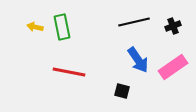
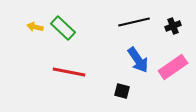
green rectangle: moved 1 px right, 1 px down; rotated 35 degrees counterclockwise
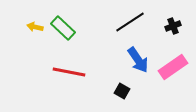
black line: moved 4 px left; rotated 20 degrees counterclockwise
black square: rotated 14 degrees clockwise
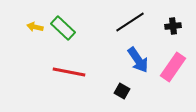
black cross: rotated 14 degrees clockwise
pink rectangle: rotated 20 degrees counterclockwise
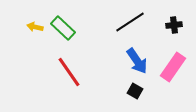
black cross: moved 1 px right, 1 px up
blue arrow: moved 1 px left, 1 px down
red line: rotated 44 degrees clockwise
black square: moved 13 px right
